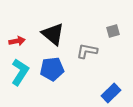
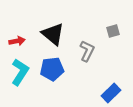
gray L-shape: rotated 105 degrees clockwise
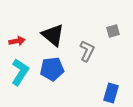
black triangle: moved 1 px down
blue rectangle: rotated 30 degrees counterclockwise
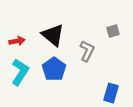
blue pentagon: moved 2 px right; rotated 30 degrees counterclockwise
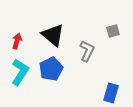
red arrow: rotated 63 degrees counterclockwise
blue pentagon: moved 3 px left; rotated 10 degrees clockwise
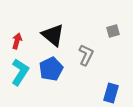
gray L-shape: moved 1 px left, 4 px down
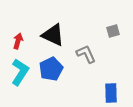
black triangle: rotated 15 degrees counterclockwise
red arrow: moved 1 px right
gray L-shape: moved 1 px up; rotated 50 degrees counterclockwise
blue rectangle: rotated 18 degrees counterclockwise
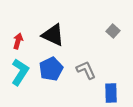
gray square: rotated 32 degrees counterclockwise
gray L-shape: moved 16 px down
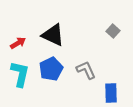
red arrow: moved 2 px down; rotated 42 degrees clockwise
cyan L-shape: moved 2 px down; rotated 20 degrees counterclockwise
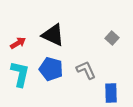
gray square: moved 1 px left, 7 px down
blue pentagon: rotated 30 degrees counterclockwise
